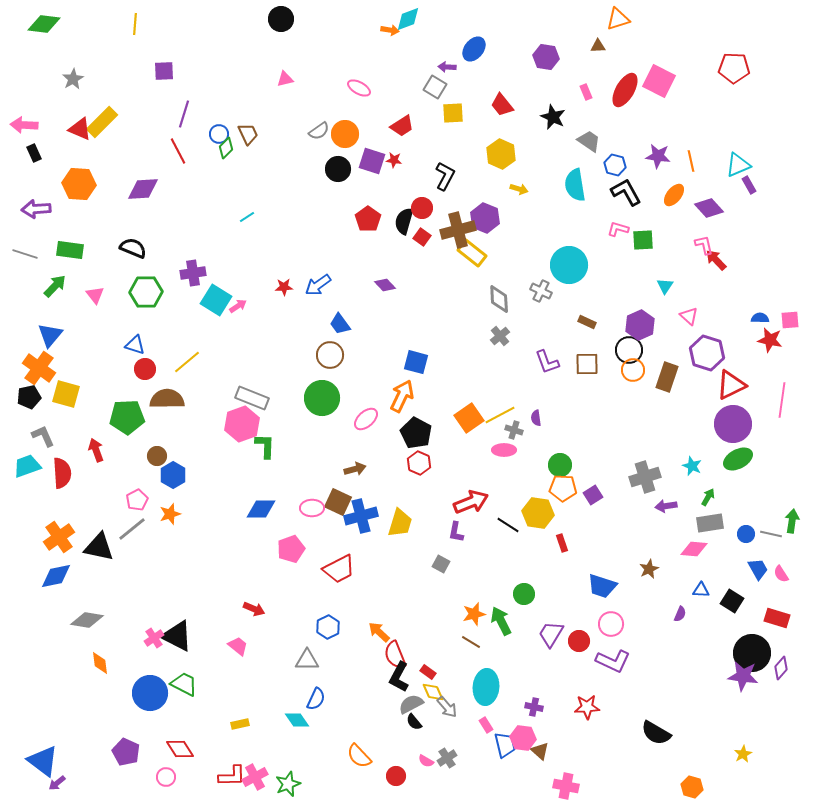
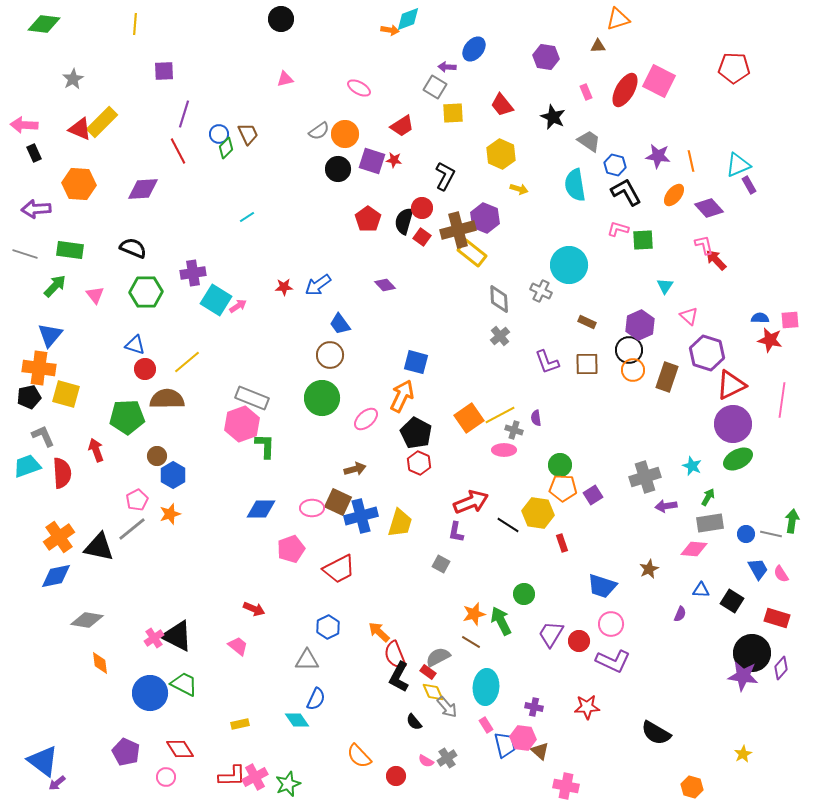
orange cross at (39, 368): rotated 28 degrees counterclockwise
gray semicircle at (411, 704): moved 27 px right, 47 px up
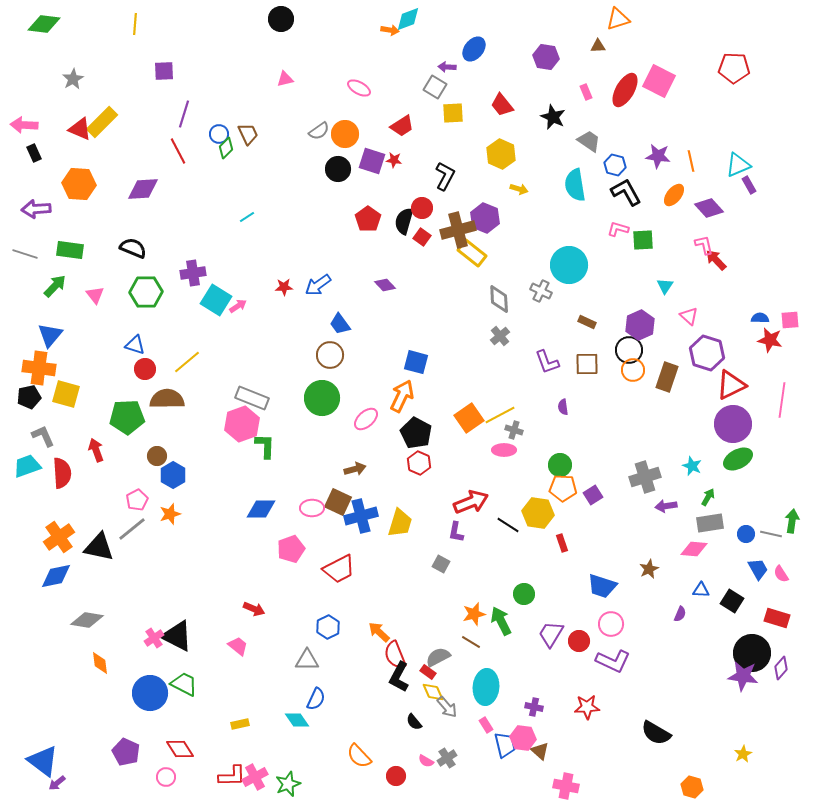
purple semicircle at (536, 418): moved 27 px right, 11 px up
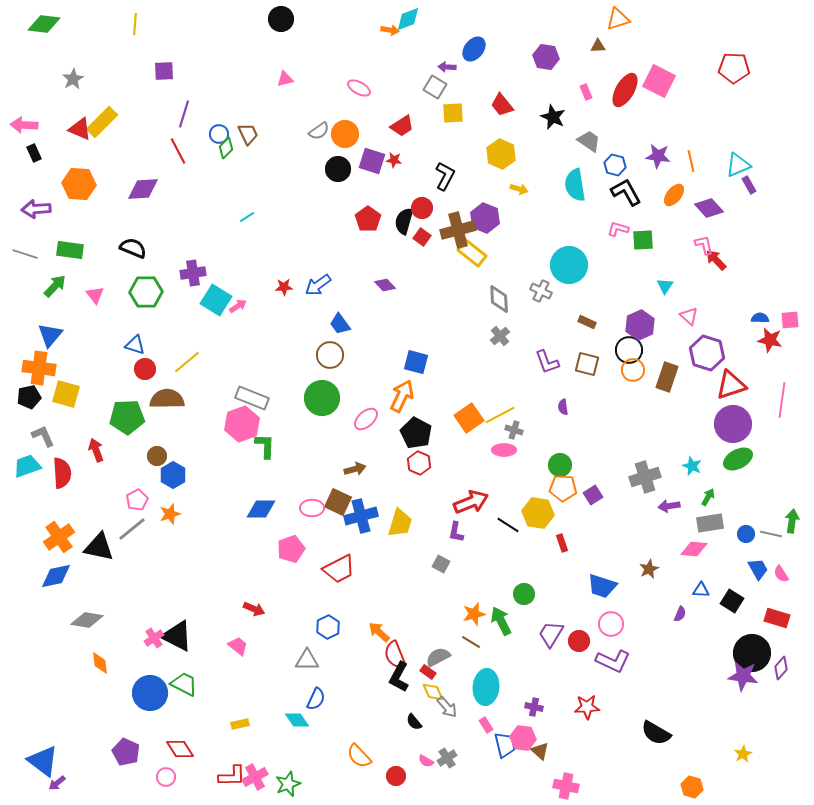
brown square at (587, 364): rotated 15 degrees clockwise
red triangle at (731, 385): rotated 8 degrees clockwise
purple arrow at (666, 506): moved 3 px right
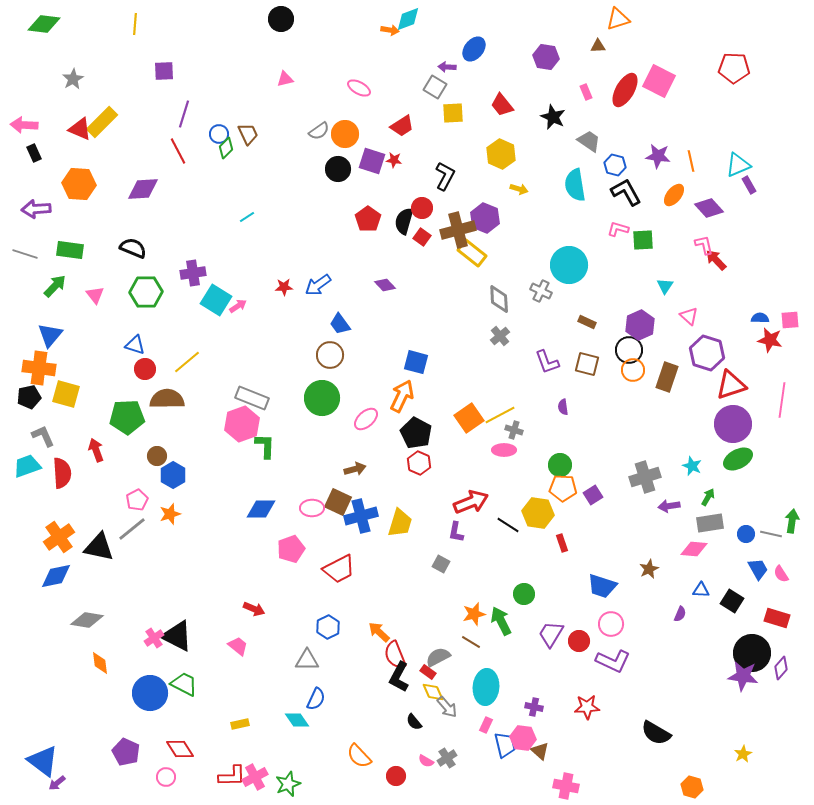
pink rectangle at (486, 725): rotated 56 degrees clockwise
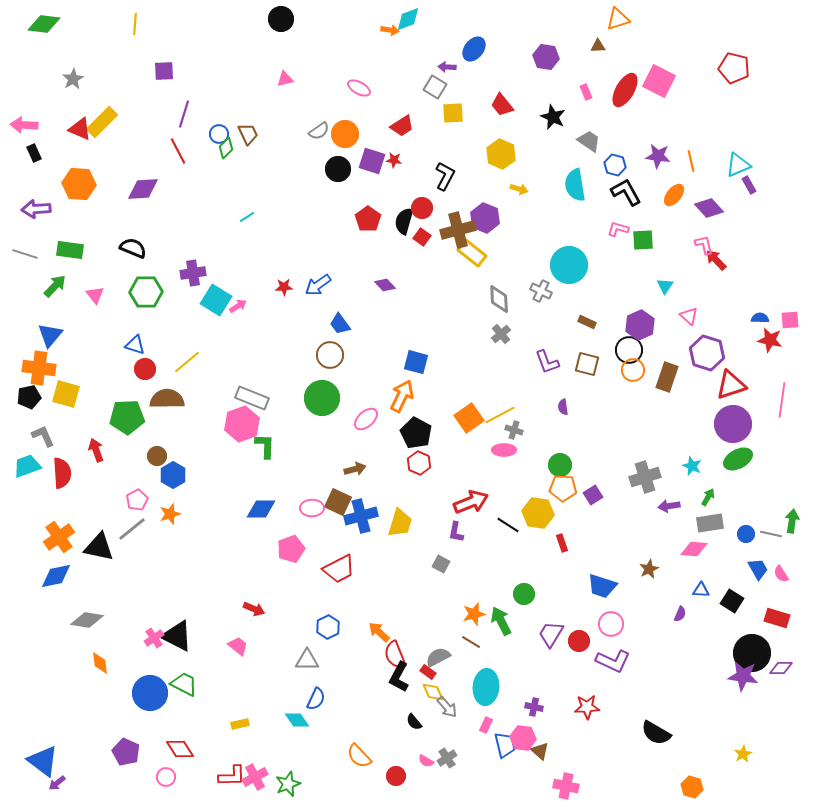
red pentagon at (734, 68): rotated 12 degrees clockwise
gray cross at (500, 336): moved 1 px right, 2 px up
purple diamond at (781, 668): rotated 50 degrees clockwise
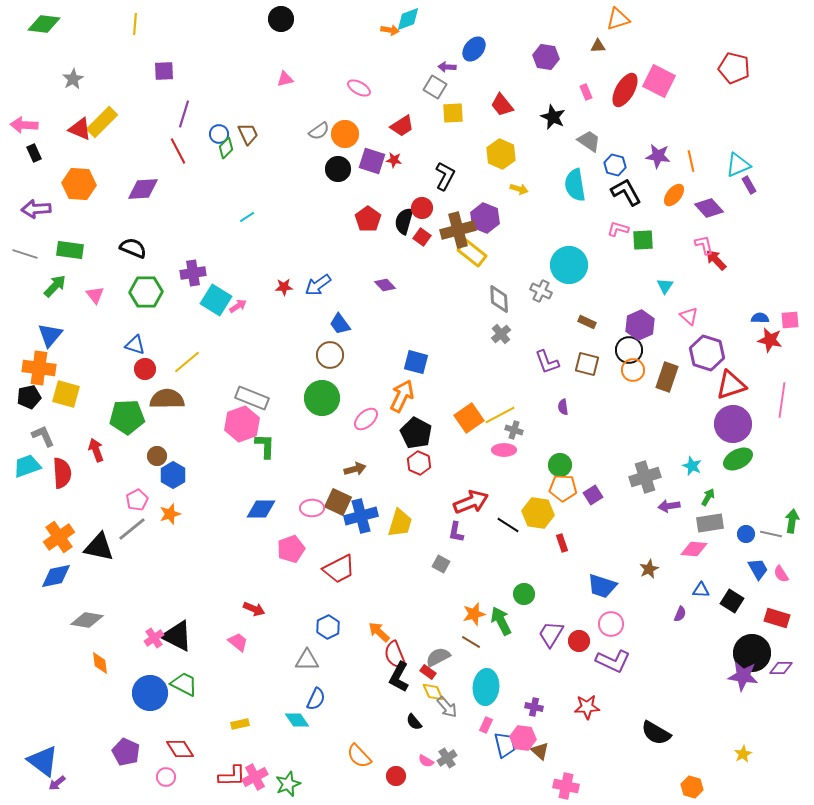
pink trapezoid at (238, 646): moved 4 px up
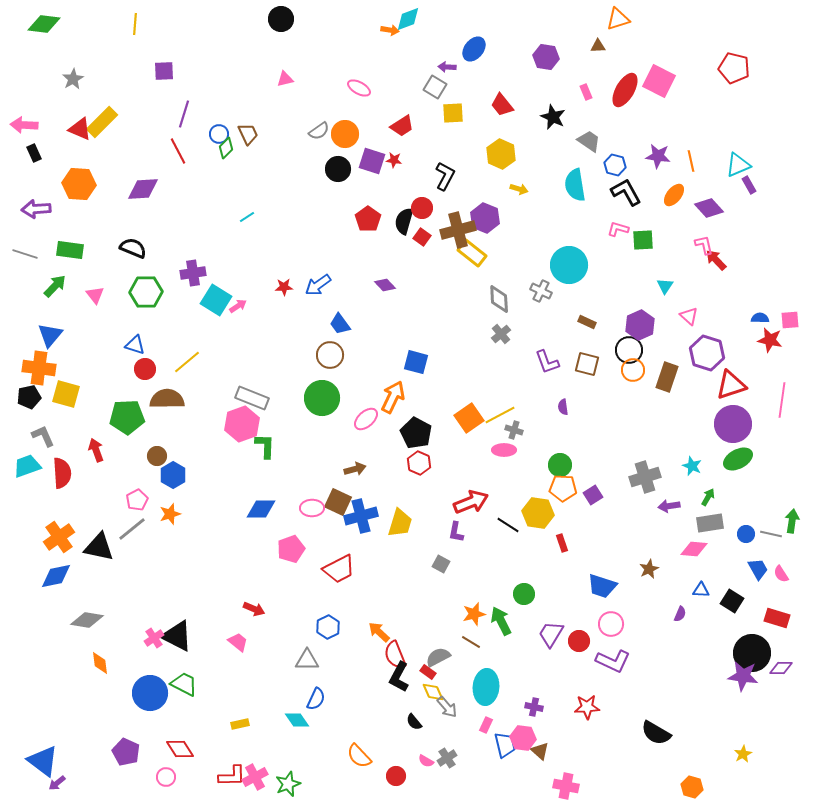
orange arrow at (402, 396): moved 9 px left, 1 px down
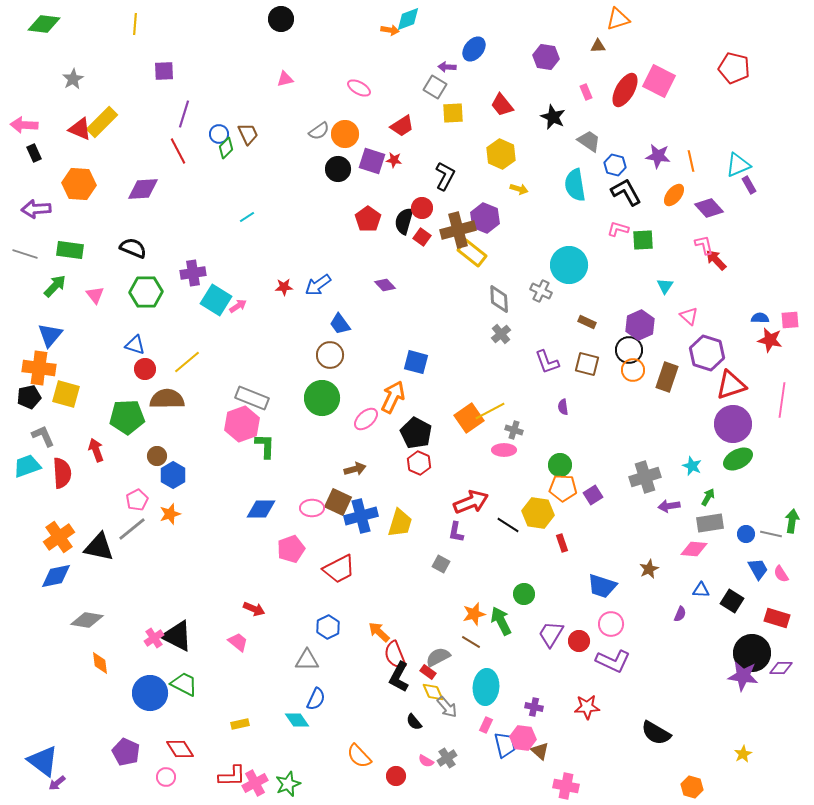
yellow line at (500, 415): moved 10 px left, 4 px up
pink cross at (255, 777): moved 6 px down
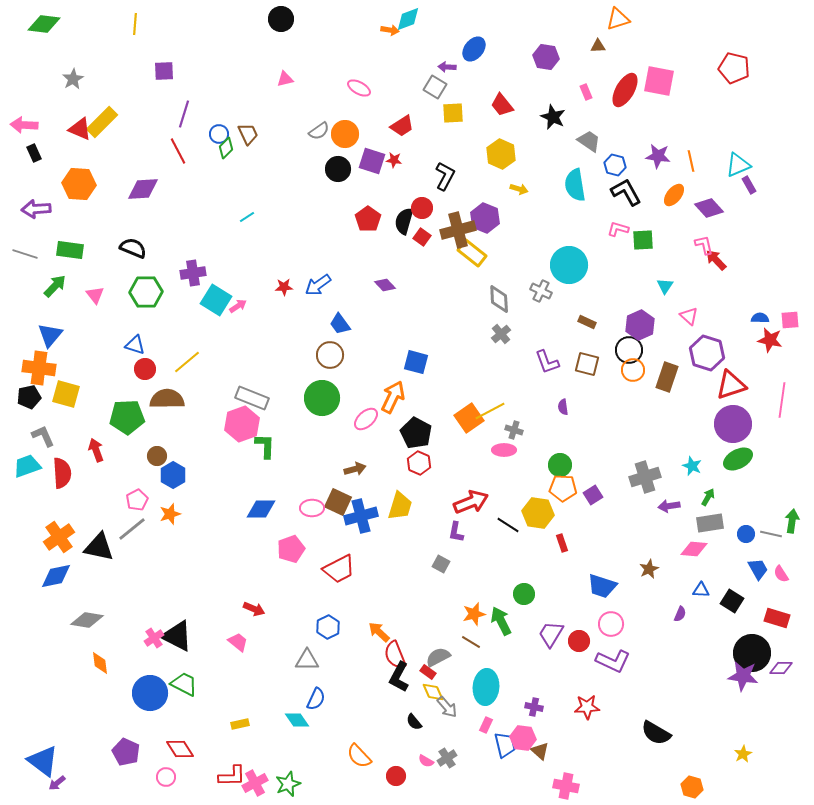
pink square at (659, 81): rotated 16 degrees counterclockwise
yellow trapezoid at (400, 523): moved 17 px up
